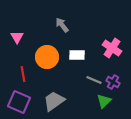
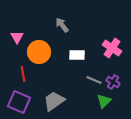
orange circle: moved 8 px left, 5 px up
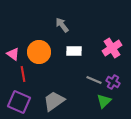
pink triangle: moved 4 px left, 17 px down; rotated 24 degrees counterclockwise
pink cross: rotated 24 degrees clockwise
white rectangle: moved 3 px left, 4 px up
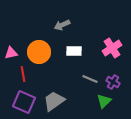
gray arrow: rotated 77 degrees counterclockwise
pink triangle: moved 2 px left, 1 px up; rotated 48 degrees counterclockwise
gray line: moved 4 px left, 1 px up
purple square: moved 5 px right
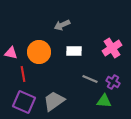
pink triangle: rotated 24 degrees clockwise
green triangle: rotated 49 degrees clockwise
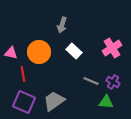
gray arrow: rotated 49 degrees counterclockwise
white rectangle: rotated 42 degrees clockwise
gray line: moved 1 px right, 2 px down
green triangle: moved 2 px right, 1 px down
